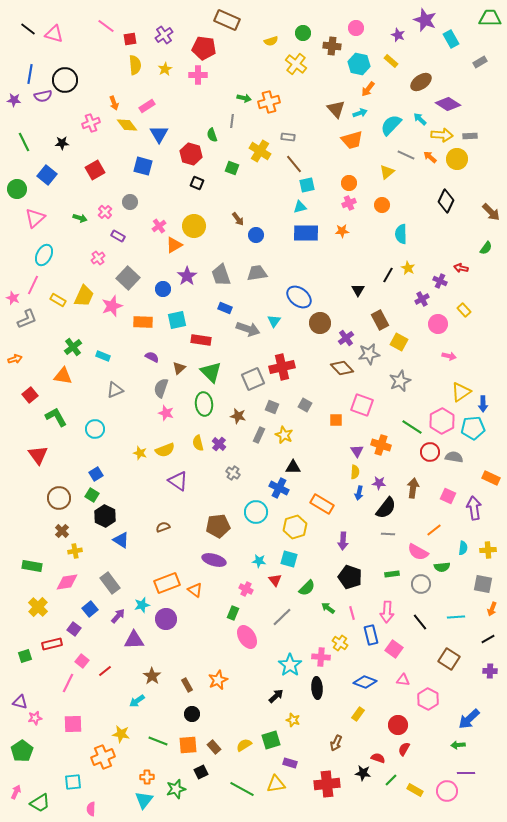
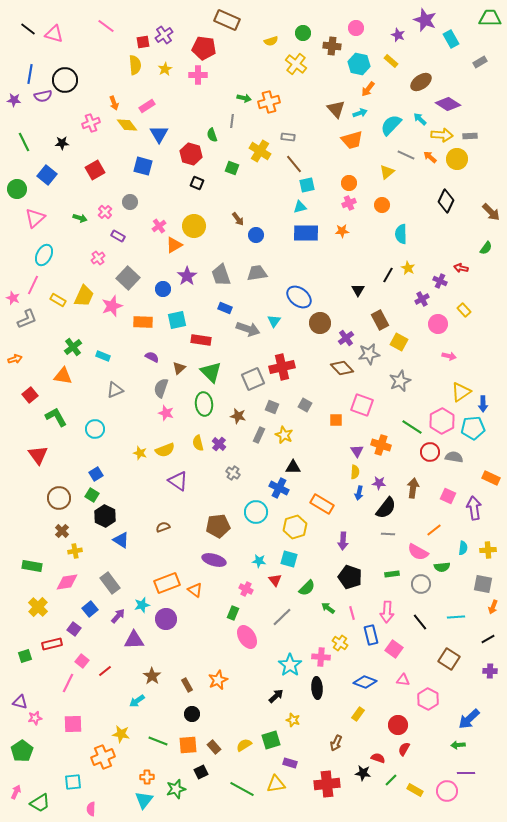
red square at (130, 39): moved 13 px right, 3 px down
orange arrow at (492, 609): moved 1 px right, 2 px up
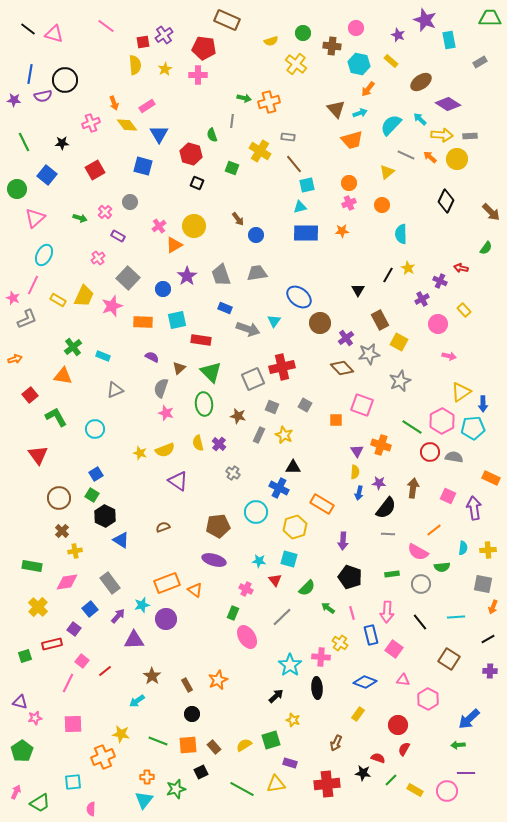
cyan rectangle at (451, 39): moved 2 px left, 1 px down; rotated 18 degrees clockwise
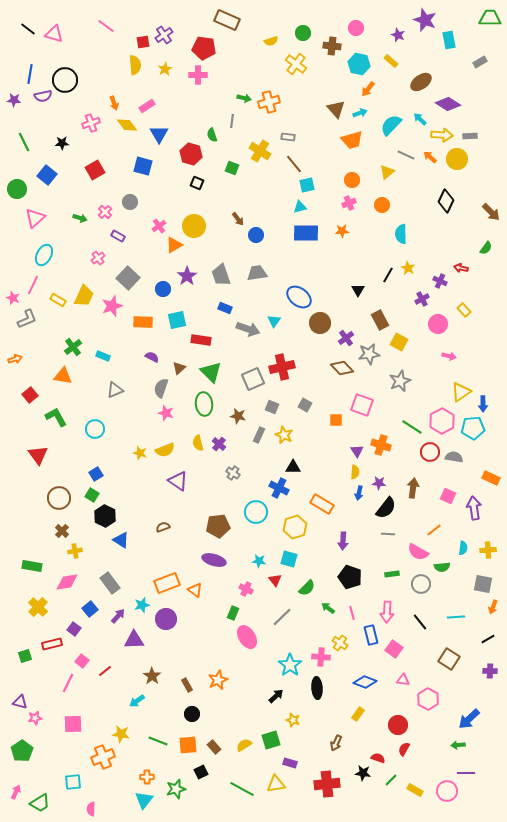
orange circle at (349, 183): moved 3 px right, 3 px up
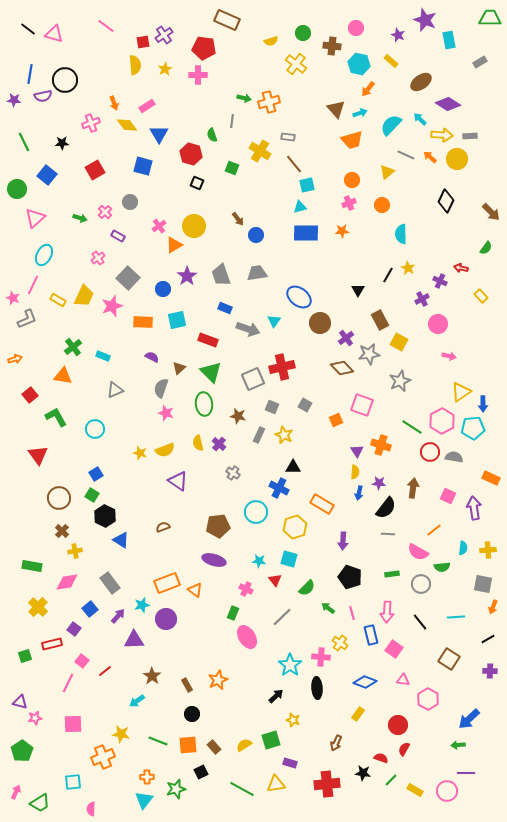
yellow rectangle at (464, 310): moved 17 px right, 14 px up
red rectangle at (201, 340): moved 7 px right; rotated 12 degrees clockwise
orange square at (336, 420): rotated 24 degrees counterclockwise
red semicircle at (378, 758): moved 3 px right
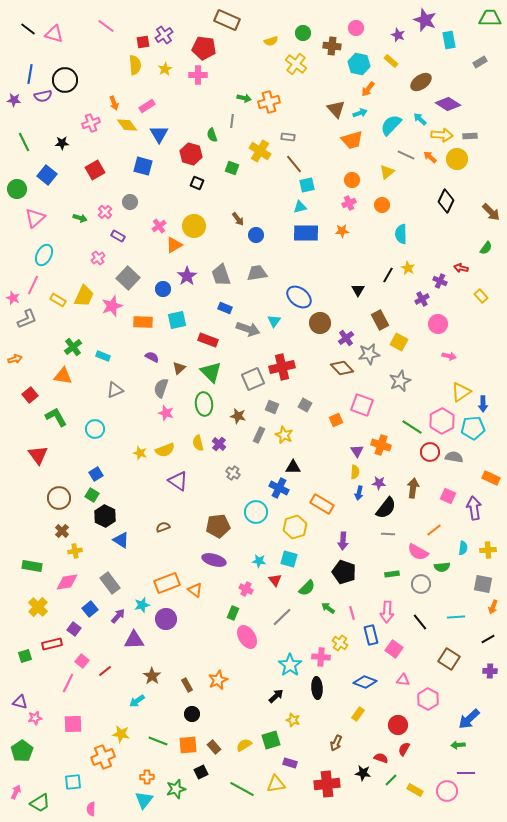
black pentagon at (350, 577): moved 6 px left, 5 px up
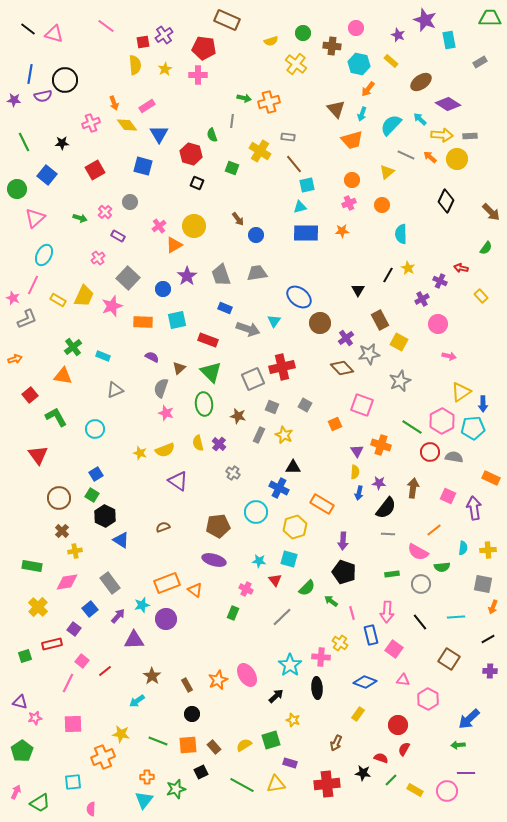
cyan arrow at (360, 113): moved 2 px right, 1 px down; rotated 128 degrees clockwise
orange square at (336, 420): moved 1 px left, 4 px down
green arrow at (328, 608): moved 3 px right, 7 px up
pink ellipse at (247, 637): moved 38 px down
green line at (242, 789): moved 4 px up
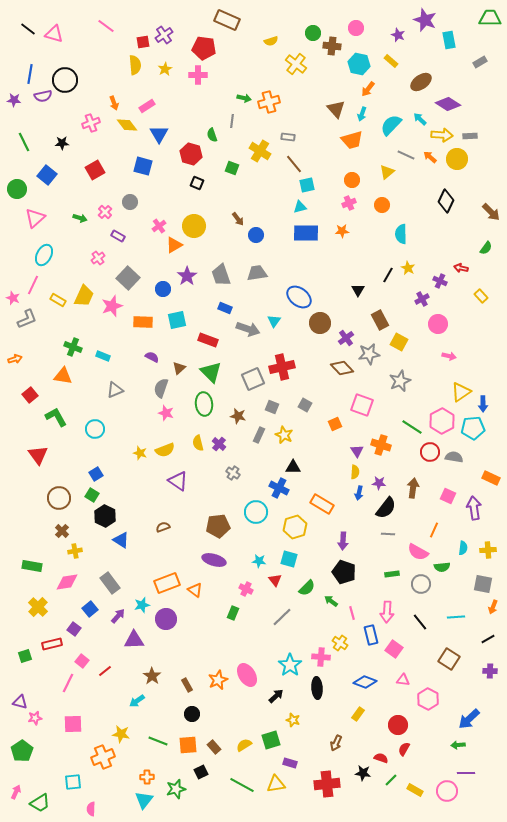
green circle at (303, 33): moved 10 px right
green cross at (73, 347): rotated 30 degrees counterclockwise
orange line at (434, 530): rotated 28 degrees counterclockwise
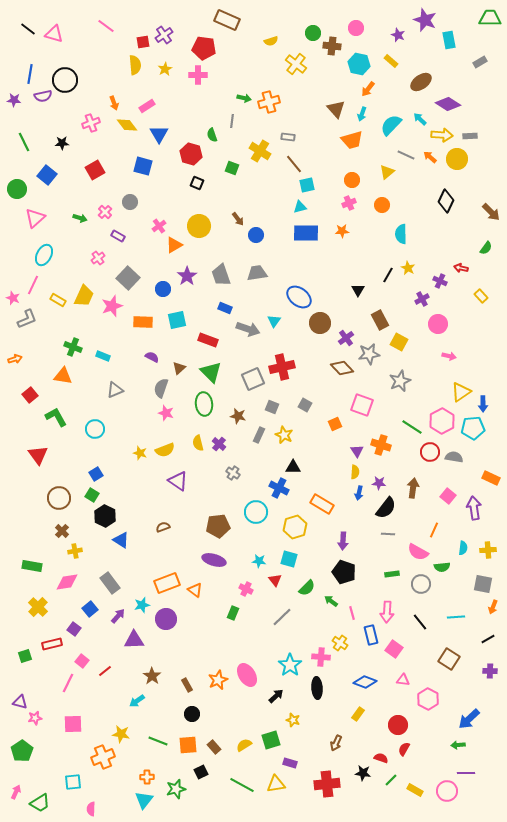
yellow circle at (194, 226): moved 5 px right
pink square at (448, 496): rotated 14 degrees clockwise
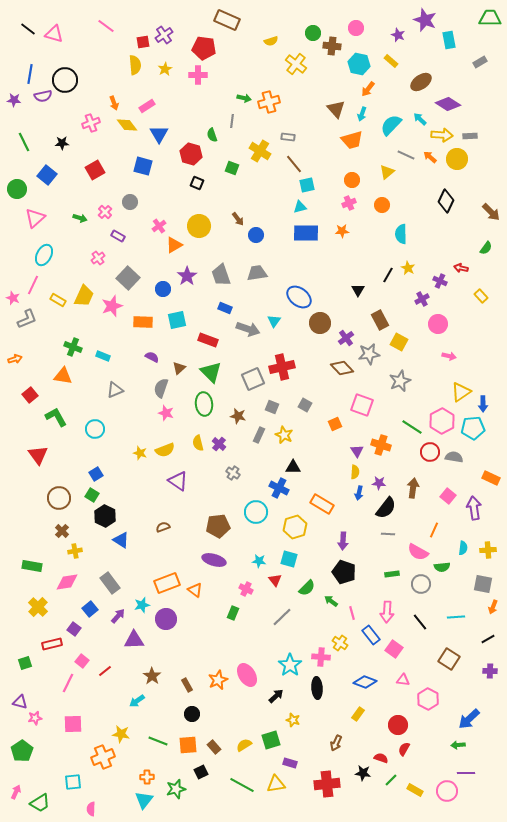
blue rectangle at (371, 635): rotated 24 degrees counterclockwise
green square at (25, 656): moved 7 px down
